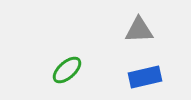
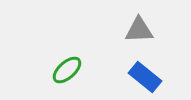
blue rectangle: rotated 52 degrees clockwise
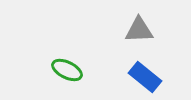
green ellipse: rotated 68 degrees clockwise
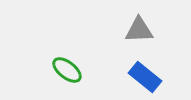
green ellipse: rotated 12 degrees clockwise
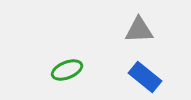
green ellipse: rotated 60 degrees counterclockwise
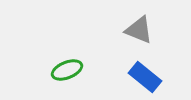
gray triangle: rotated 24 degrees clockwise
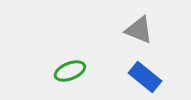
green ellipse: moved 3 px right, 1 px down
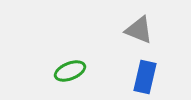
blue rectangle: rotated 64 degrees clockwise
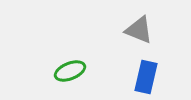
blue rectangle: moved 1 px right
